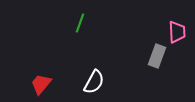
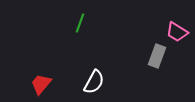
pink trapezoid: rotated 125 degrees clockwise
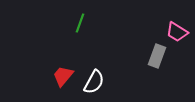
red trapezoid: moved 22 px right, 8 px up
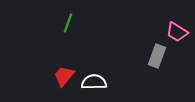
green line: moved 12 px left
red trapezoid: moved 1 px right
white semicircle: rotated 120 degrees counterclockwise
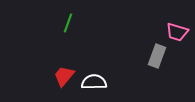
pink trapezoid: rotated 15 degrees counterclockwise
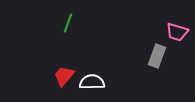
white semicircle: moved 2 px left
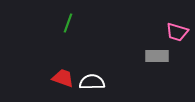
gray rectangle: rotated 70 degrees clockwise
red trapezoid: moved 1 px left, 2 px down; rotated 70 degrees clockwise
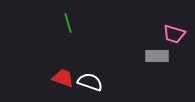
green line: rotated 36 degrees counterclockwise
pink trapezoid: moved 3 px left, 2 px down
white semicircle: moved 2 px left; rotated 20 degrees clockwise
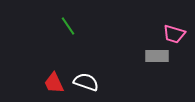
green line: moved 3 px down; rotated 18 degrees counterclockwise
red trapezoid: moved 9 px left, 5 px down; rotated 135 degrees counterclockwise
white semicircle: moved 4 px left
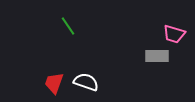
red trapezoid: rotated 45 degrees clockwise
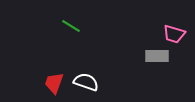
green line: moved 3 px right; rotated 24 degrees counterclockwise
